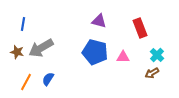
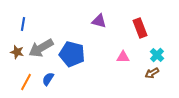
blue pentagon: moved 23 px left, 2 px down
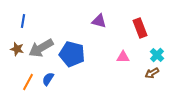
blue line: moved 3 px up
brown star: moved 3 px up
orange line: moved 2 px right
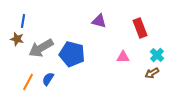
brown star: moved 10 px up
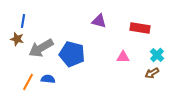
red rectangle: rotated 60 degrees counterclockwise
blue semicircle: rotated 64 degrees clockwise
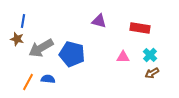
cyan cross: moved 7 px left
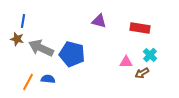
gray arrow: rotated 55 degrees clockwise
pink triangle: moved 3 px right, 5 px down
brown arrow: moved 10 px left
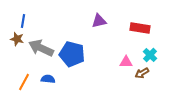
purple triangle: rotated 28 degrees counterclockwise
orange line: moved 4 px left
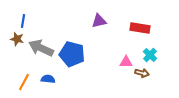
brown arrow: rotated 136 degrees counterclockwise
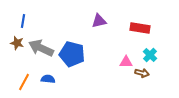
brown star: moved 4 px down
